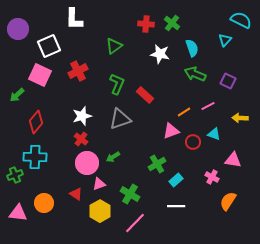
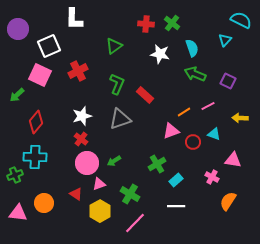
green arrow at (113, 157): moved 1 px right, 4 px down
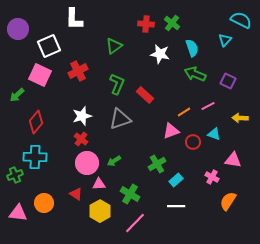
pink triangle at (99, 184): rotated 16 degrees clockwise
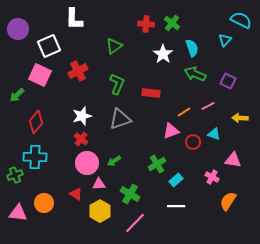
white star at (160, 54): moved 3 px right; rotated 24 degrees clockwise
red rectangle at (145, 95): moved 6 px right, 2 px up; rotated 36 degrees counterclockwise
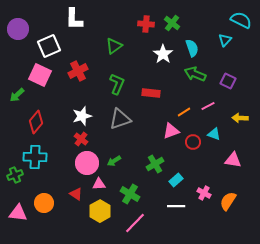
green cross at (157, 164): moved 2 px left
pink cross at (212, 177): moved 8 px left, 16 px down
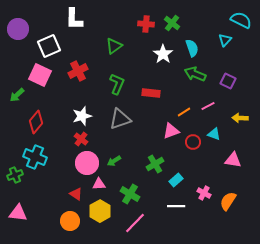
cyan cross at (35, 157): rotated 20 degrees clockwise
orange circle at (44, 203): moved 26 px right, 18 px down
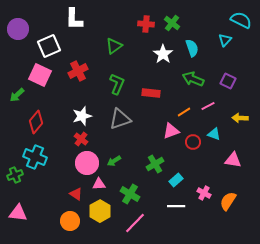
green arrow at (195, 74): moved 2 px left, 5 px down
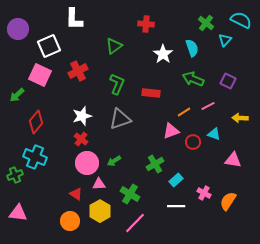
green cross at (172, 23): moved 34 px right
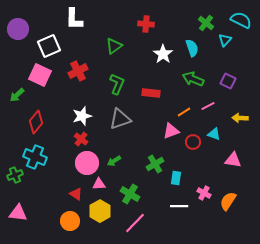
cyan rectangle at (176, 180): moved 2 px up; rotated 40 degrees counterclockwise
white line at (176, 206): moved 3 px right
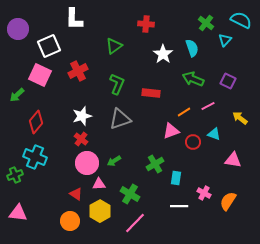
yellow arrow at (240, 118): rotated 35 degrees clockwise
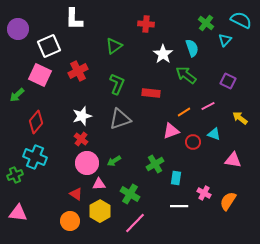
green arrow at (193, 79): moved 7 px left, 4 px up; rotated 15 degrees clockwise
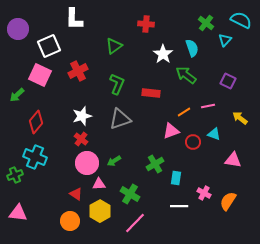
pink line at (208, 106): rotated 16 degrees clockwise
